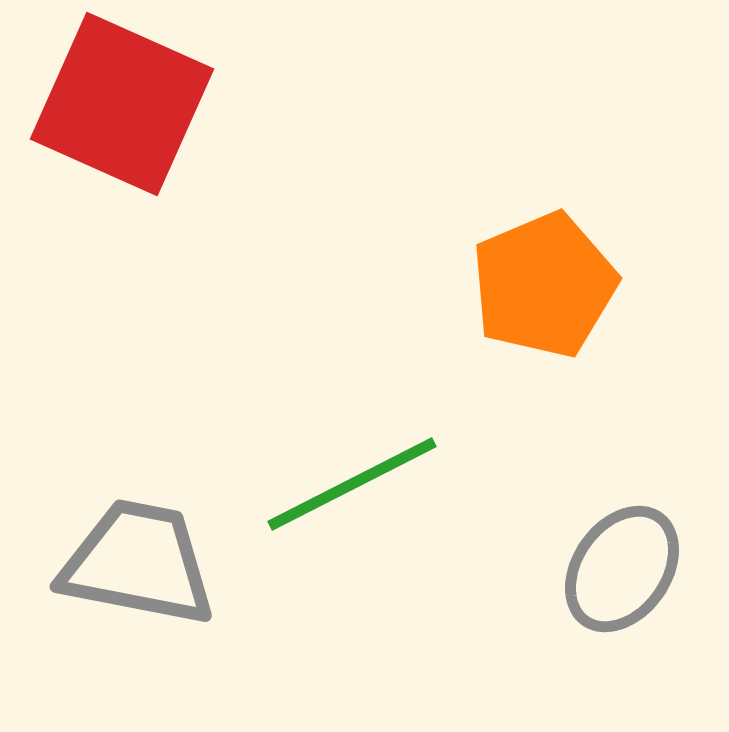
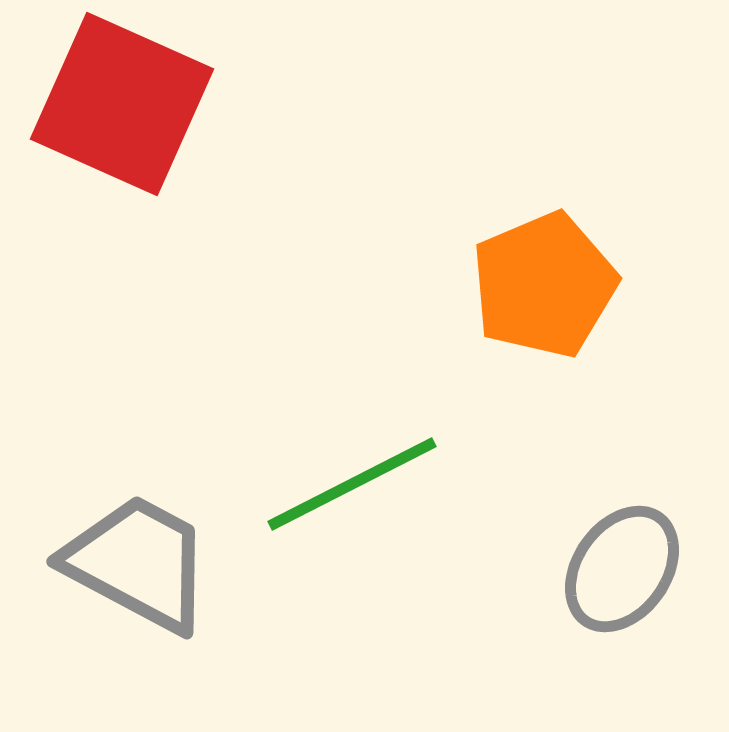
gray trapezoid: rotated 17 degrees clockwise
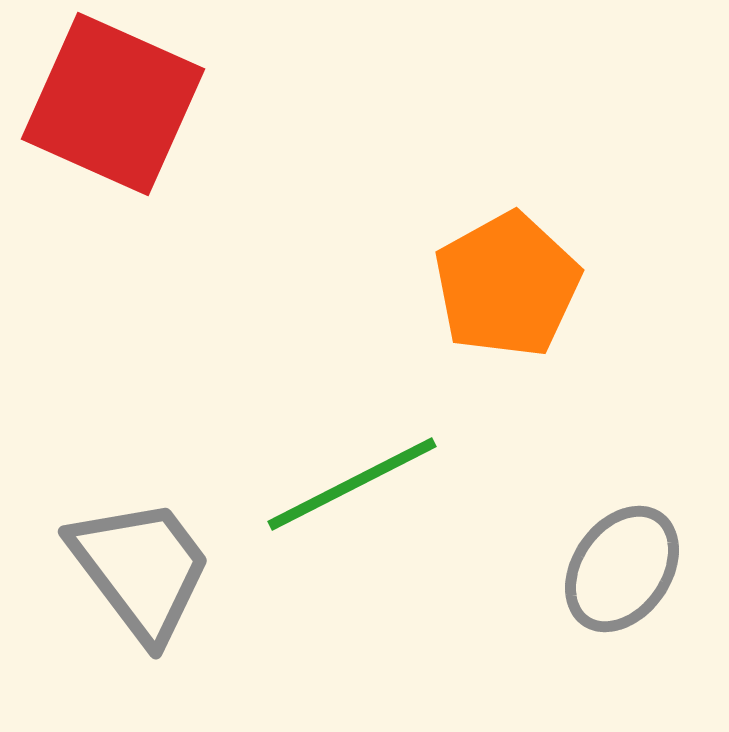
red square: moved 9 px left
orange pentagon: moved 37 px left; rotated 6 degrees counterclockwise
gray trapezoid: moved 3 px right, 6 px down; rotated 25 degrees clockwise
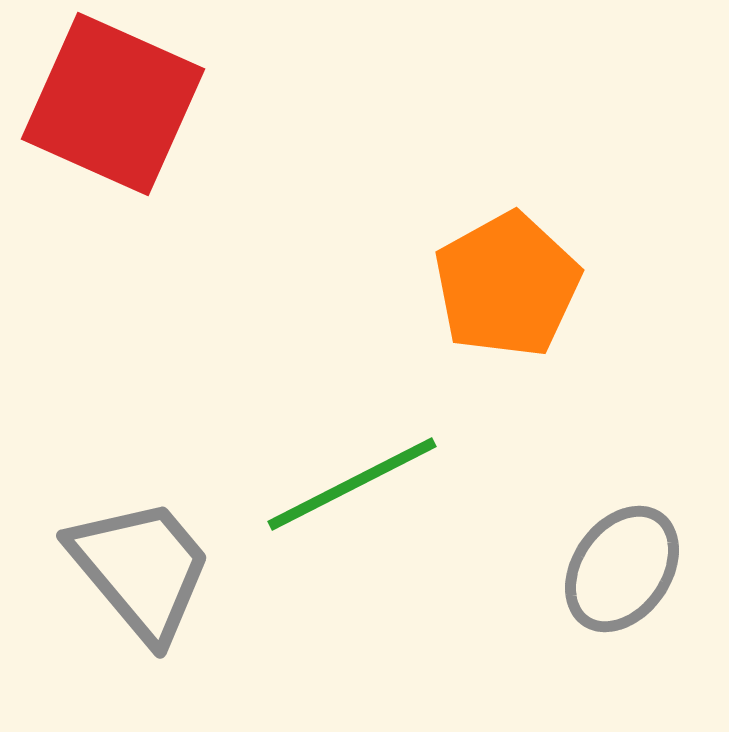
gray trapezoid: rotated 3 degrees counterclockwise
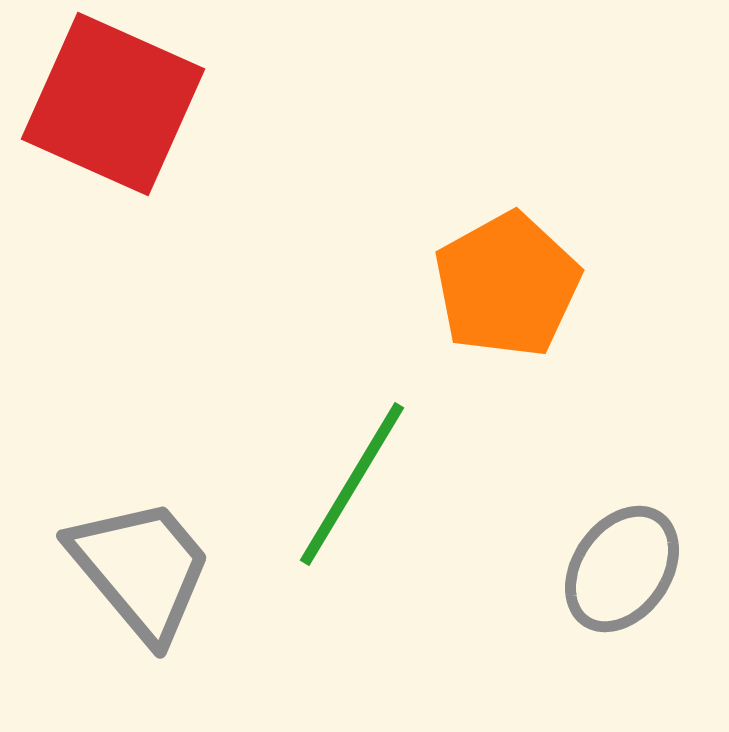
green line: rotated 32 degrees counterclockwise
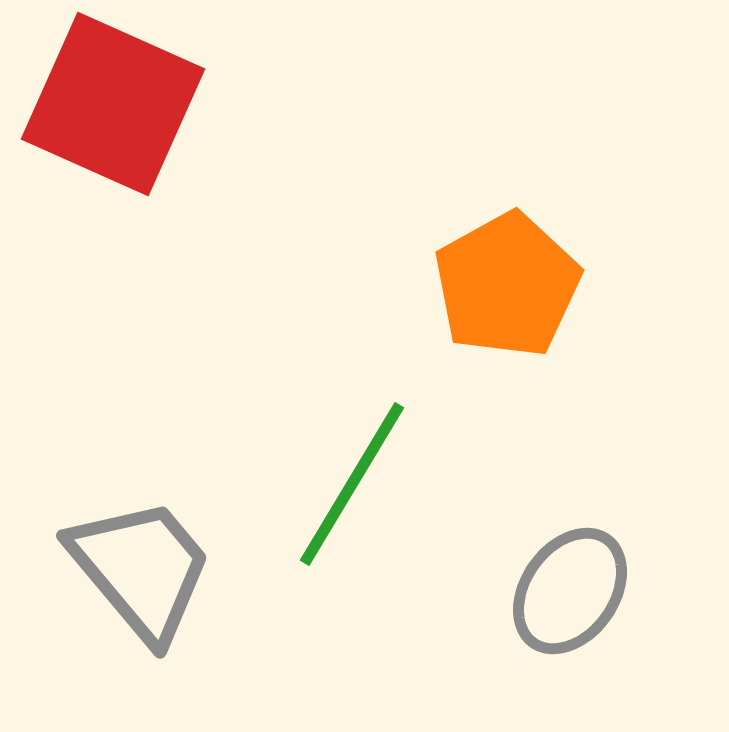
gray ellipse: moved 52 px left, 22 px down
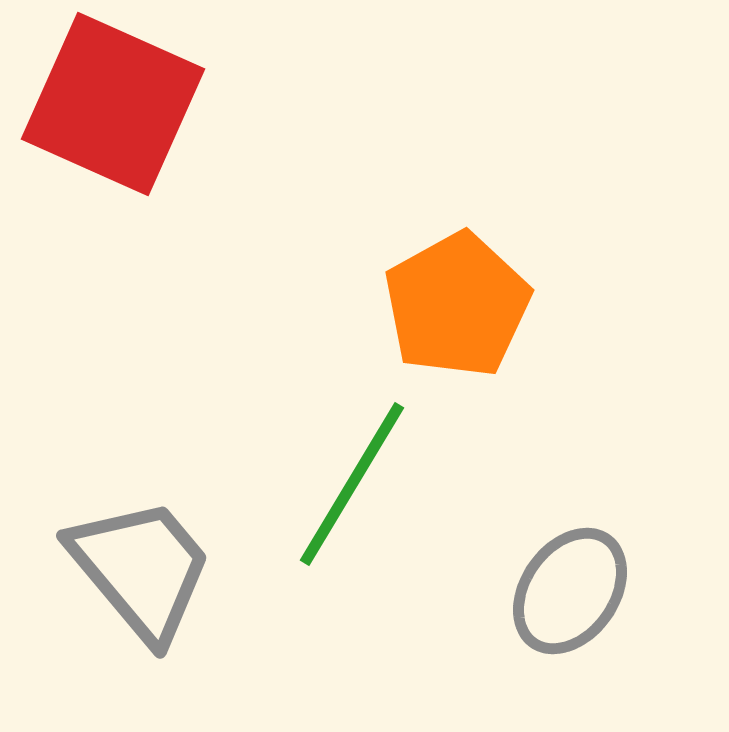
orange pentagon: moved 50 px left, 20 px down
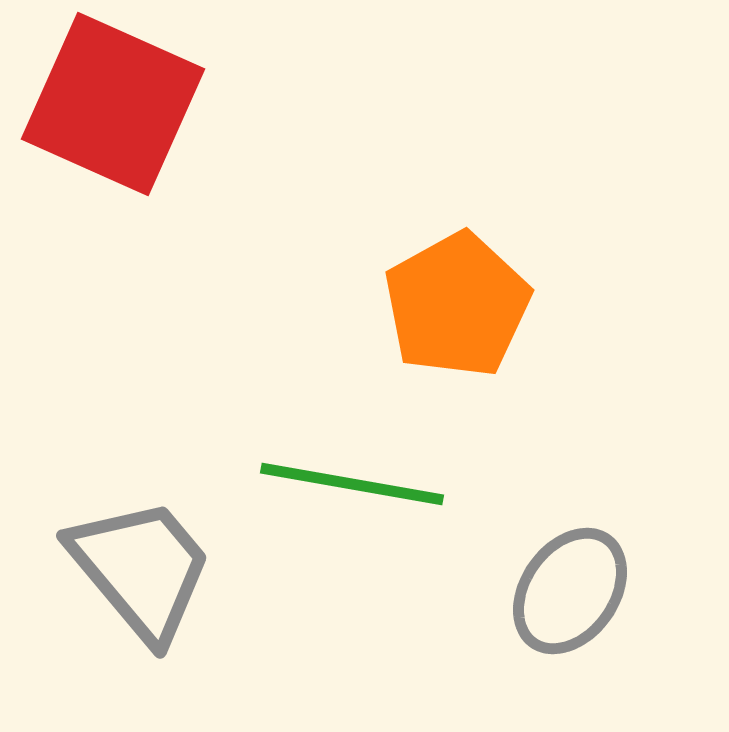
green line: rotated 69 degrees clockwise
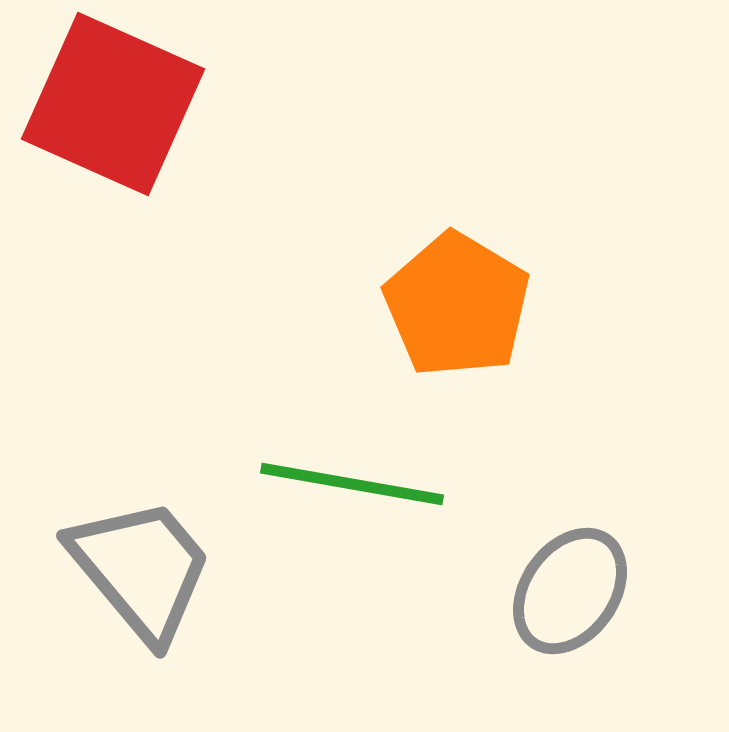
orange pentagon: rotated 12 degrees counterclockwise
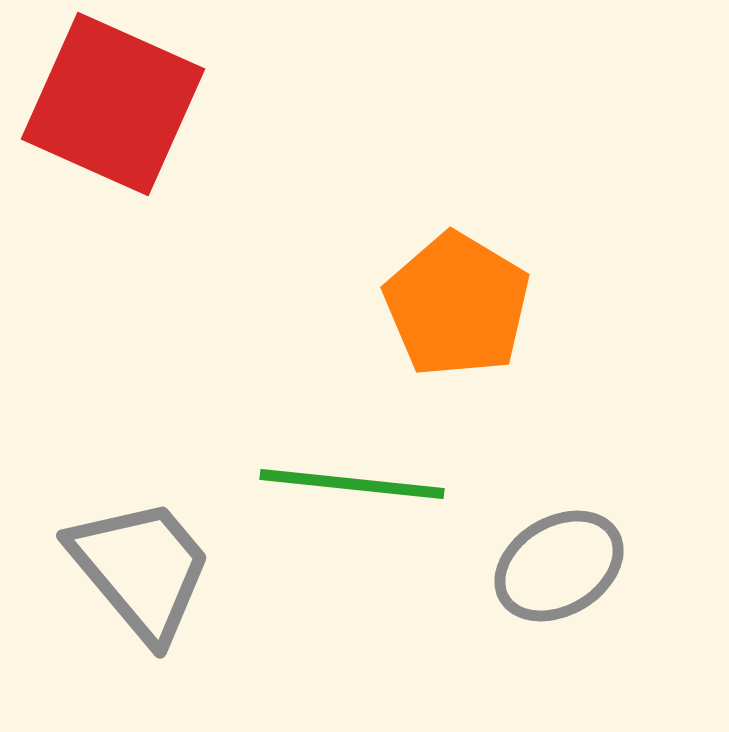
green line: rotated 4 degrees counterclockwise
gray ellipse: moved 11 px left, 25 px up; rotated 24 degrees clockwise
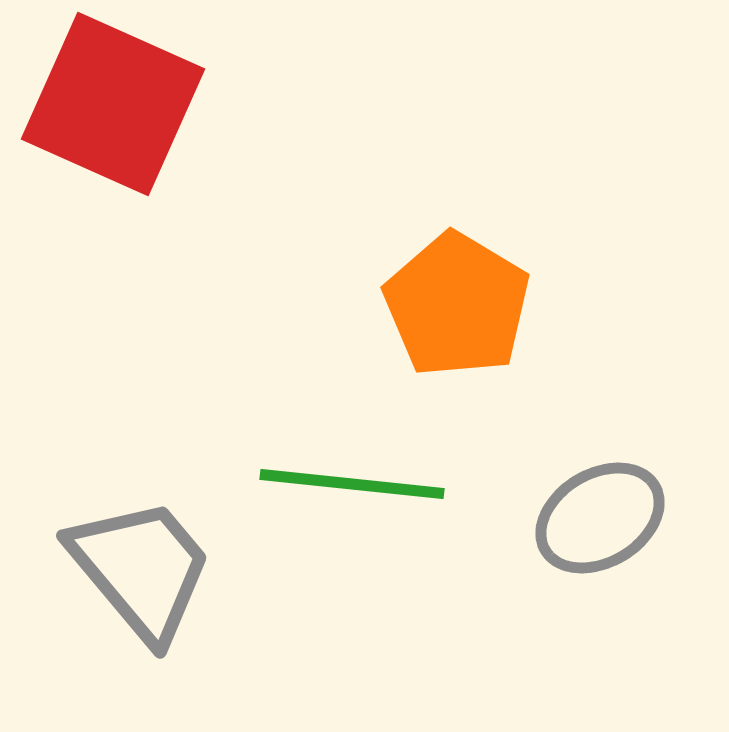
gray ellipse: moved 41 px right, 48 px up
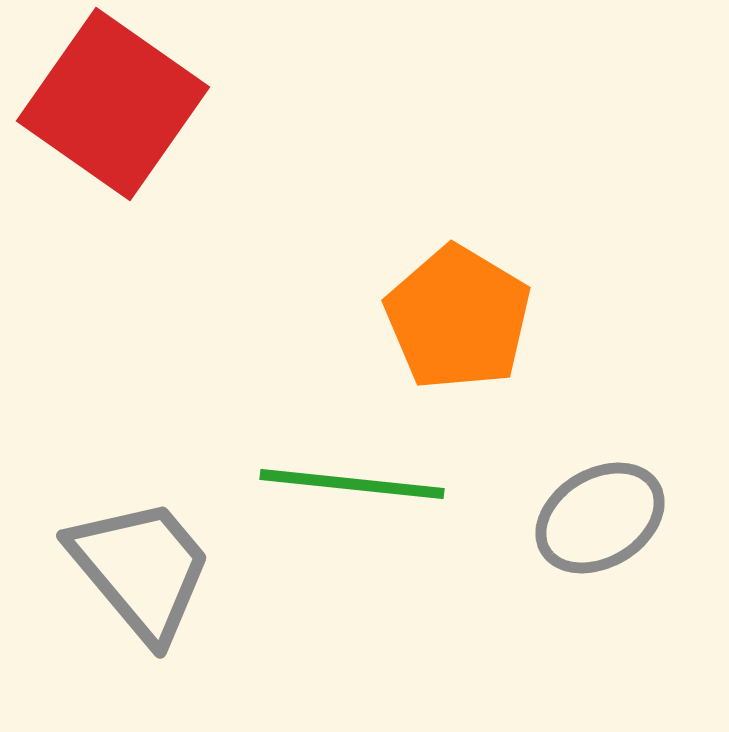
red square: rotated 11 degrees clockwise
orange pentagon: moved 1 px right, 13 px down
